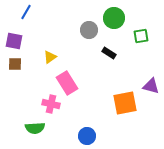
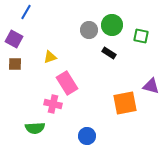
green circle: moved 2 px left, 7 px down
green square: rotated 21 degrees clockwise
purple square: moved 2 px up; rotated 18 degrees clockwise
yellow triangle: rotated 16 degrees clockwise
pink cross: moved 2 px right
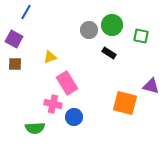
orange square: rotated 25 degrees clockwise
blue circle: moved 13 px left, 19 px up
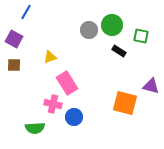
black rectangle: moved 10 px right, 2 px up
brown square: moved 1 px left, 1 px down
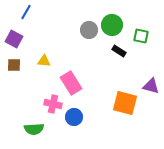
yellow triangle: moved 6 px left, 4 px down; rotated 24 degrees clockwise
pink rectangle: moved 4 px right
green semicircle: moved 1 px left, 1 px down
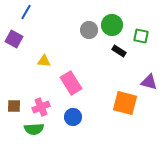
brown square: moved 41 px down
purple triangle: moved 2 px left, 4 px up
pink cross: moved 12 px left, 3 px down; rotated 36 degrees counterclockwise
blue circle: moved 1 px left
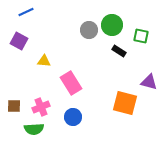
blue line: rotated 35 degrees clockwise
purple square: moved 5 px right, 2 px down
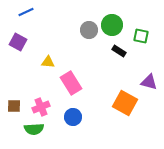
purple square: moved 1 px left, 1 px down
yellow triangle: moved 4 px right, 1 px down
orange square: rotated 15 degrees clockwise
